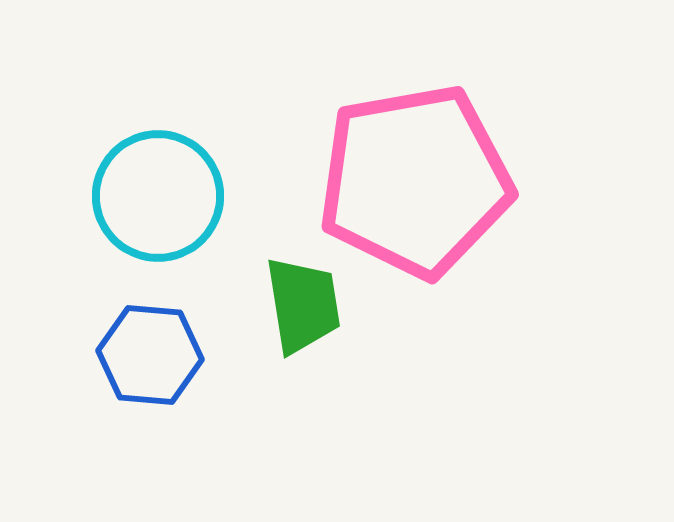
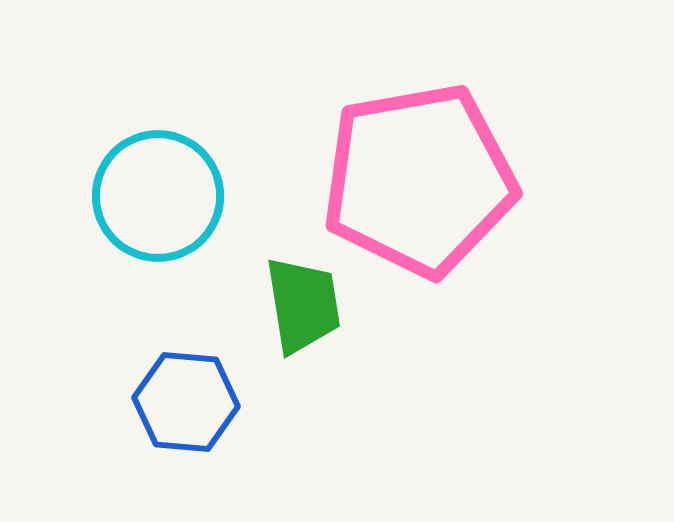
pink pentagon: moved 4 px right, 1 px up
blue hexagon: moved 36 px right, 47 px down
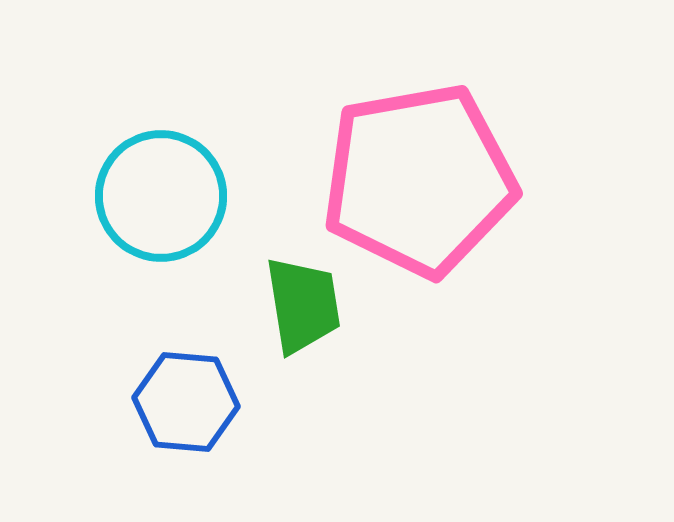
cyan circle: moved 3 px right
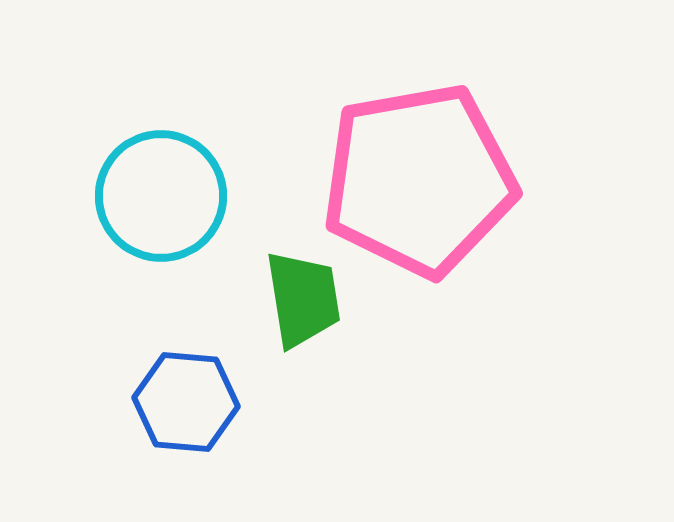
green trapezoid: moved 6 px up
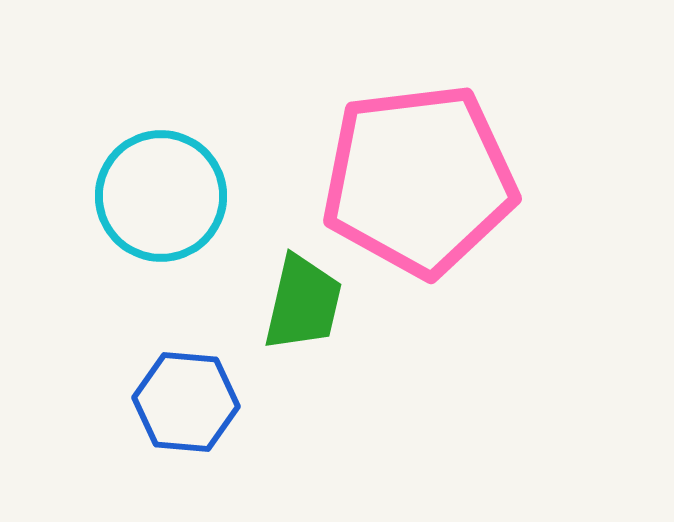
pink pentagon: rotated 3 degrees clockwise
green trapezoid: moved 4 px down; rotated 22 degrees clockwise
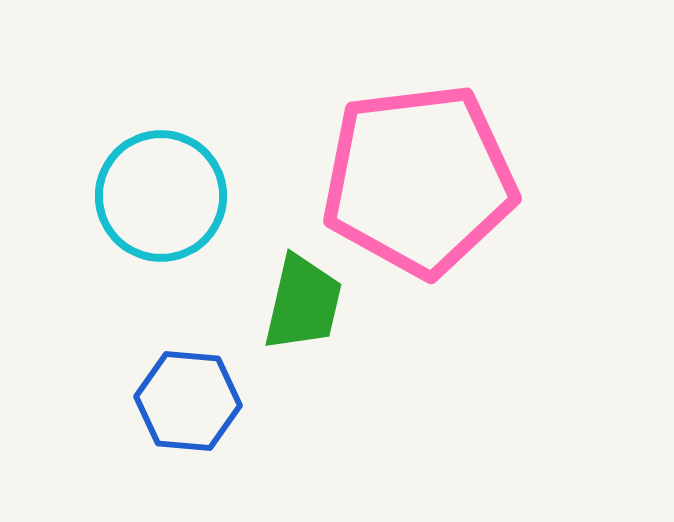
blue hexagon: moved 2 px right, 1 px up
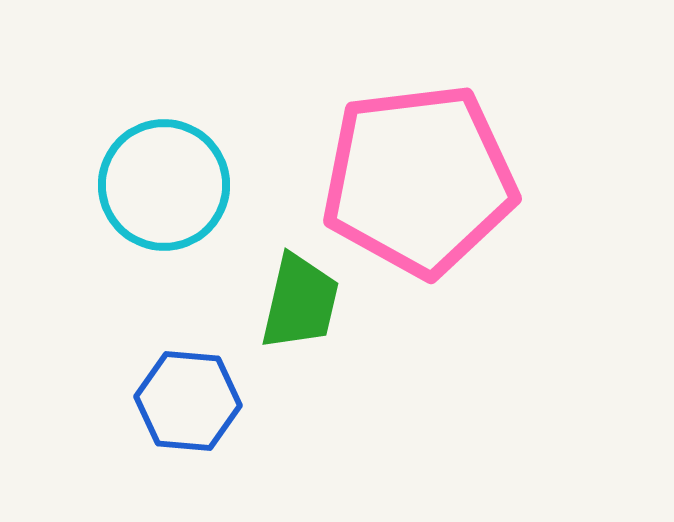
cyan circle: moved 3 px right, 11 px up
green trapezoid: moved 3 px left, 1 px up
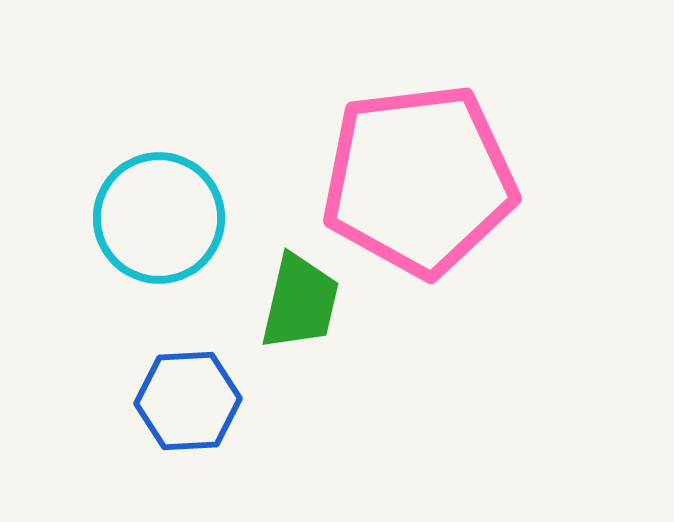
cyan circle: moved 5 px left, 33 px down
blue hexagon: rotated 8 degrees counterclockwise
